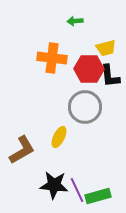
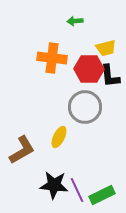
green rectangle: moved 4 px right, 1 px up; rotated 10 degrees counterclockwise
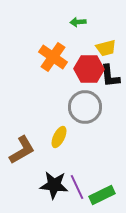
green arrow: moved 3 px right, 1 px down
orange cross: moved 1 px right, 1 px up; rotated 28 degrees clockwise
purple line: moved 3 px up
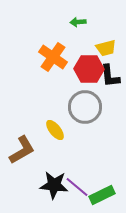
yellow ellipse: moved 4 px left, 7 px up; rotated 65 degrees counterclockwise
purple line: rotated 25 degrees counterclockwise
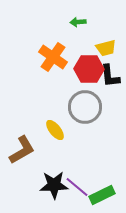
black star: rotated 8 degrees counterclockwise
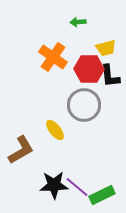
gray circle: moved 1 px left, 2 px up
brown L-shape: moved 1 px left
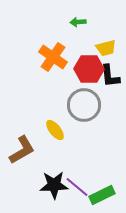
brown L-shape: moved 1 px right
